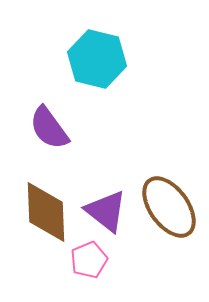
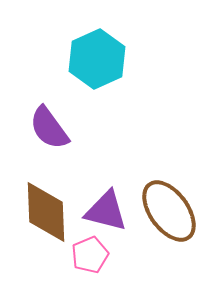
cyan hexagon: rotated 22 degrees clockwise
brown ellipse: moved 4 px down
purple triangle: rotated 24 degrees counterclockwise
pink pentagon: moved 1 px right, 5 px up
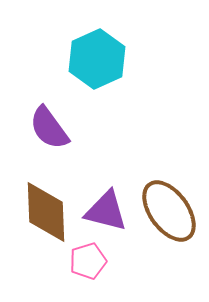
pink pentagon: moved 2 px left, 6 px down; rotated 6 degrees clockwise
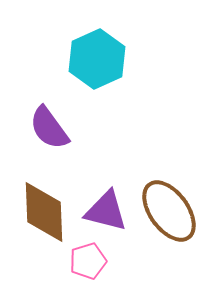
brown diamond: moved 2 px left
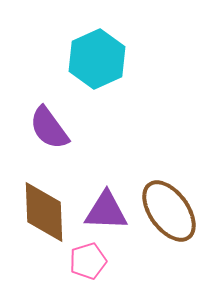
purple triangle: rotated 12 degrees counterclockwise
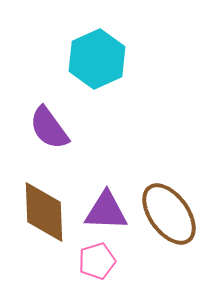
brown ellipse: moved 3 px down
pink pentagon: moved 9 px right
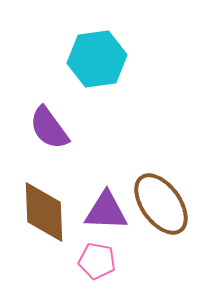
cyan hexagon: rotated 16 degrees clockwise
brown ellipse: moved 8 px left, 10 px up
pink pentagon: rotated 27 degrees clockwise
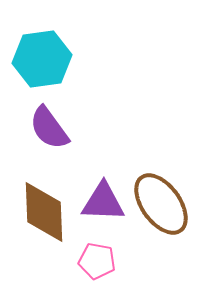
cyan hexagon: moved 55 px left
purple triangle: moved 3 px left, 9 px up
